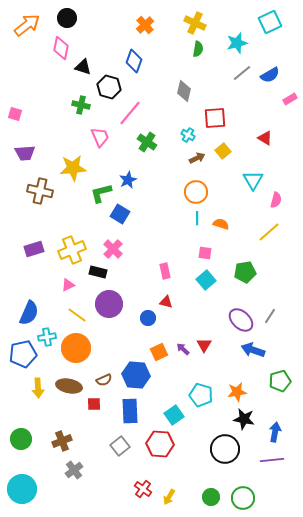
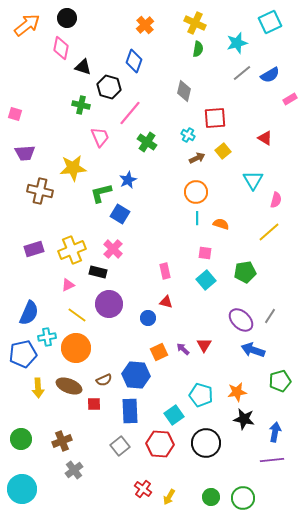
brown ellipse at (69, 386): rotated 10 degrees clockwise
black circle at (225, 449): moved 19 px left, 6 px up
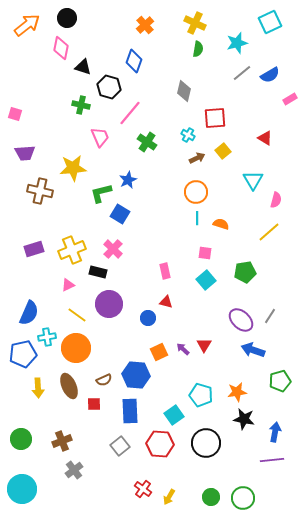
brown ellipse at (69, 386): rotated 45 degrees clockwise
